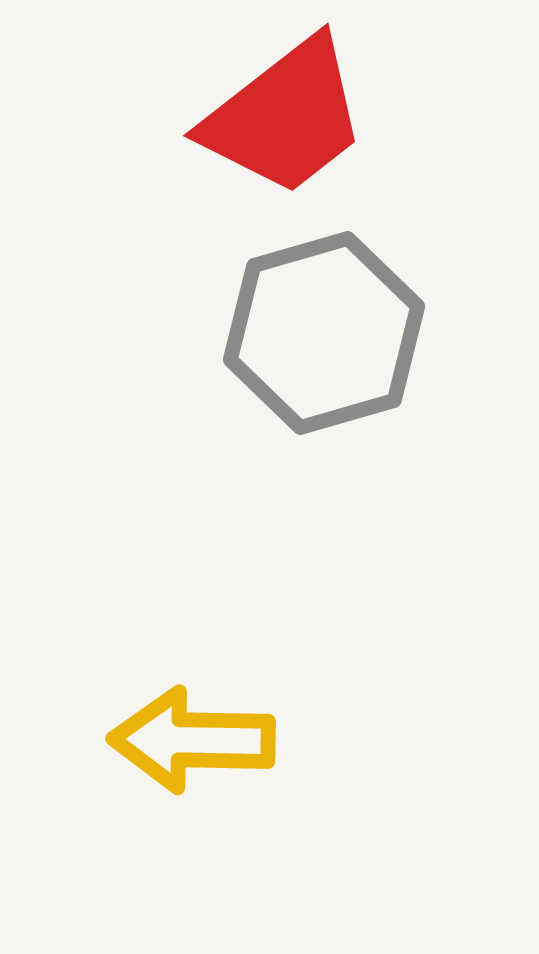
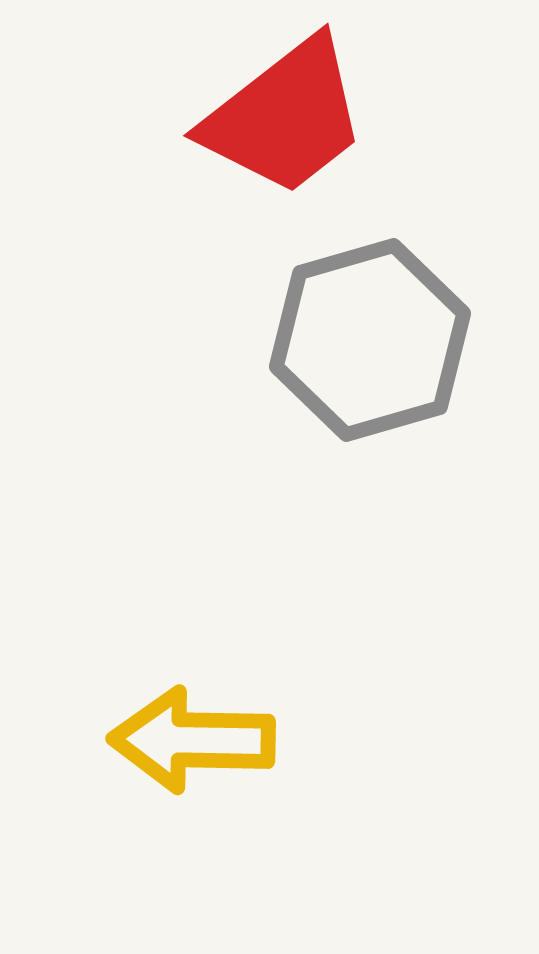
gray hexagon: moved 46 px right, 7 px down
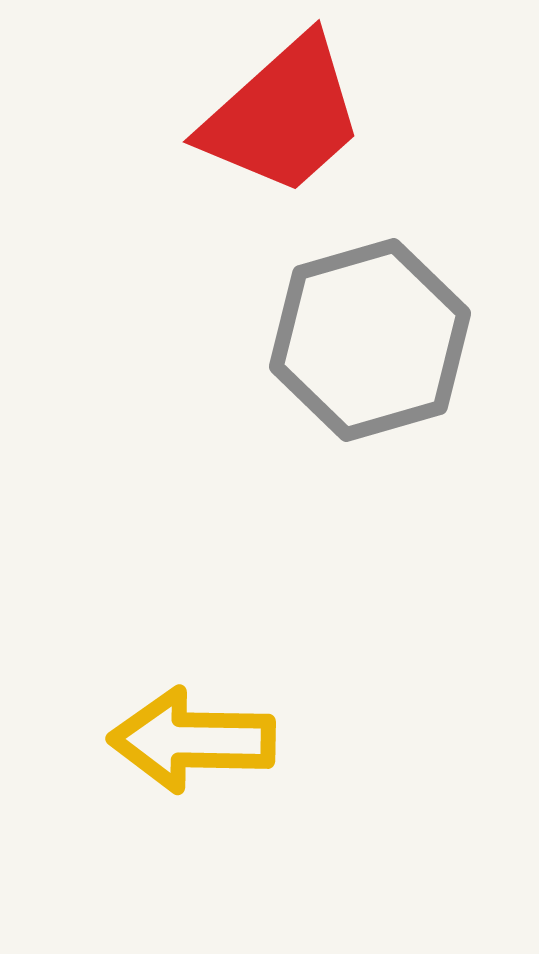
red trapezoid: moved 2 px left, 1 px up; rotated 4 degrees counterclockwise
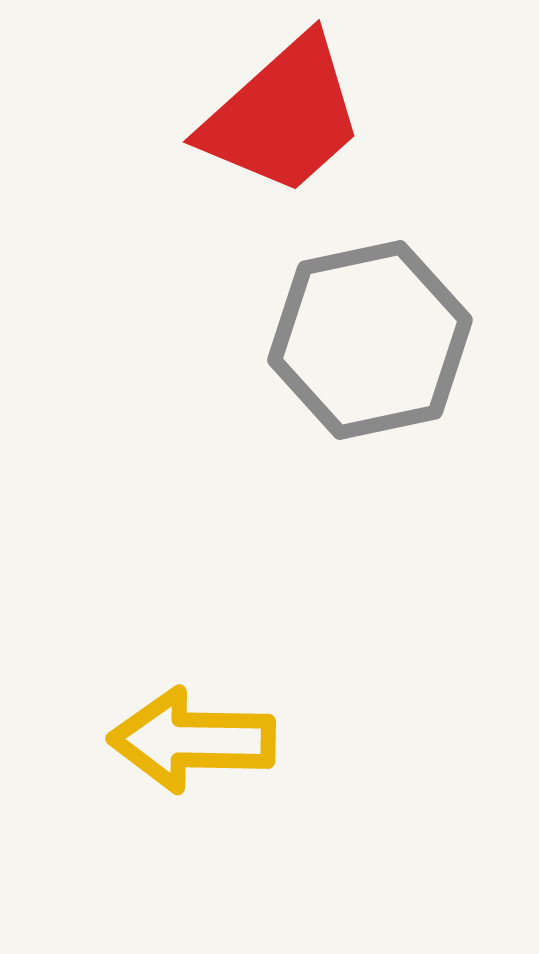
gray hexagon: rotated 4 degrees clockwise
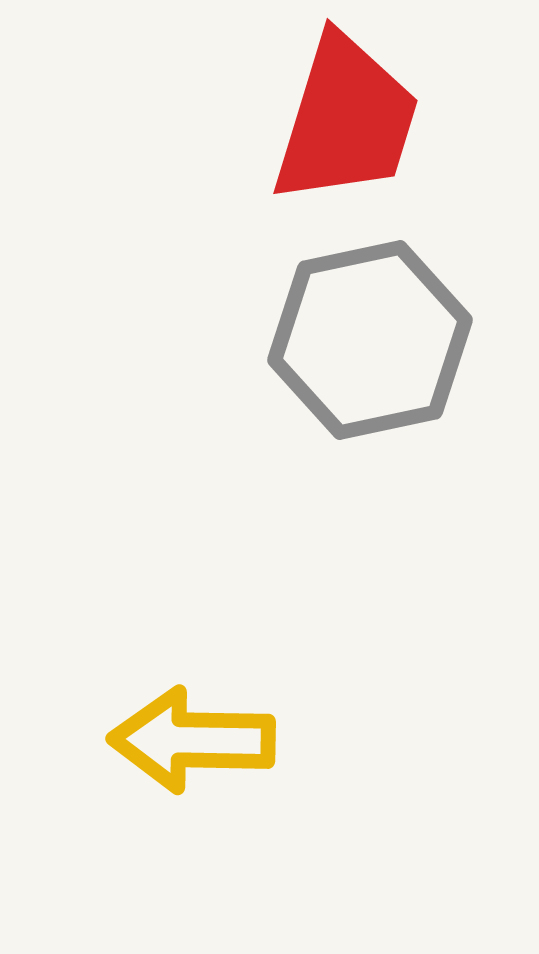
red trapezoid: moved 63 px right, 4 px down; rotated 31 degrees counterclockwise
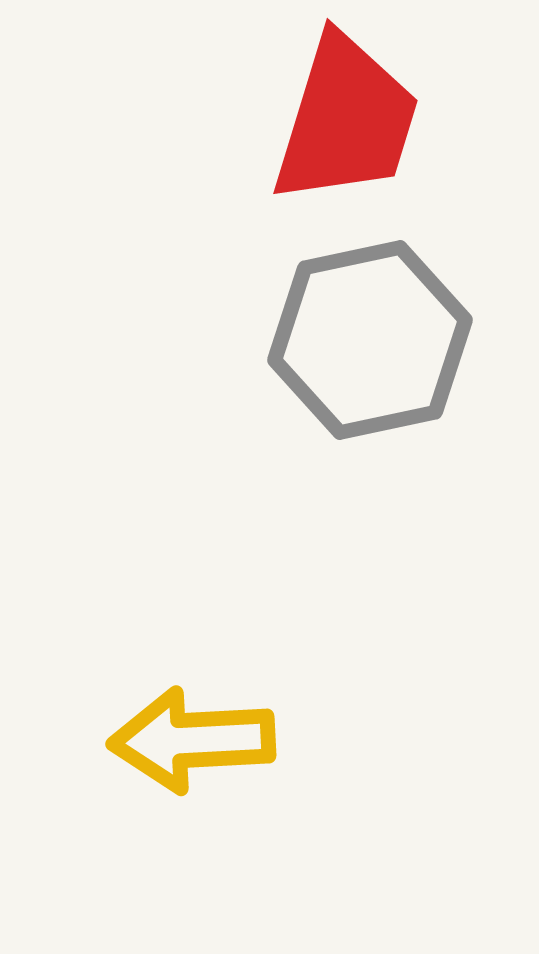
yellow arrow: rotated 4 degrees counterclockwise
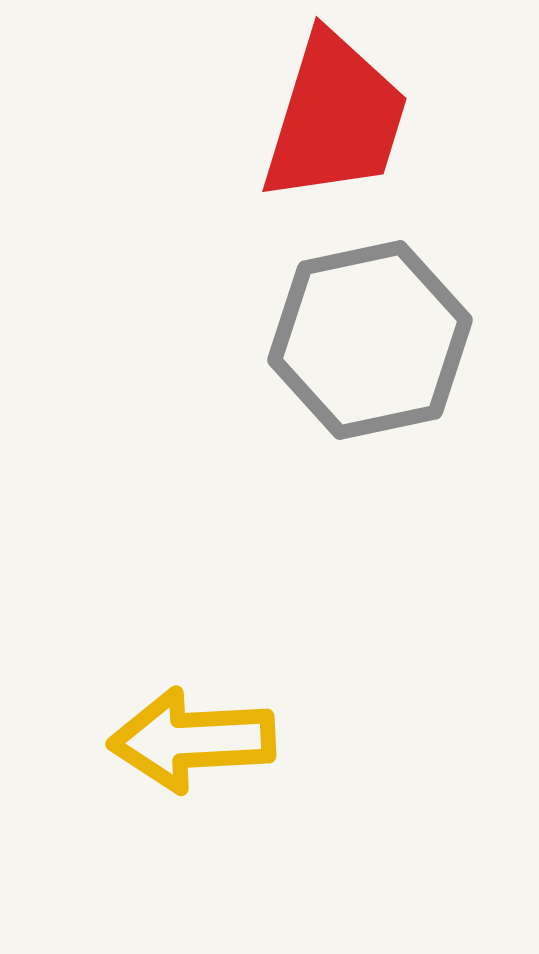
red trapezoid: moved 11 px left, 2 px up
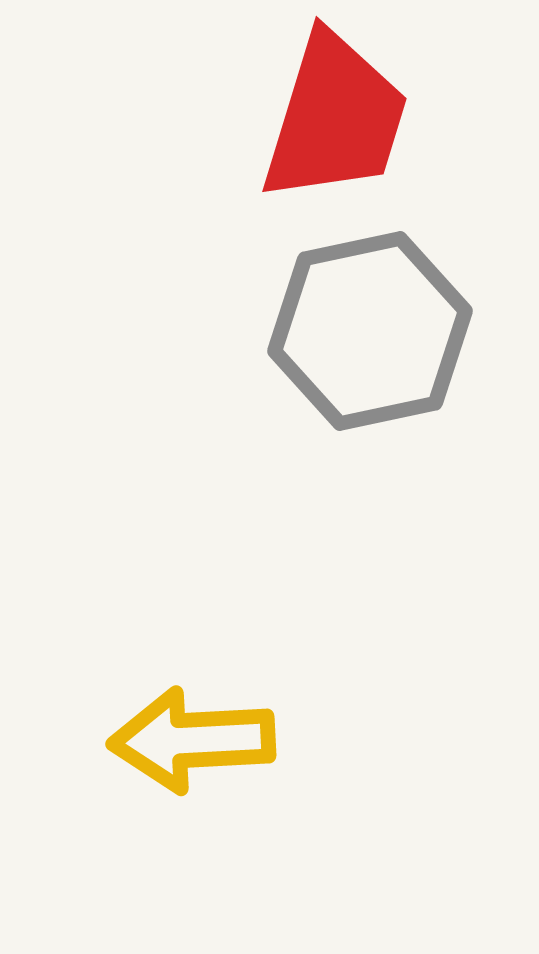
gray hexagon: moved 9 px up
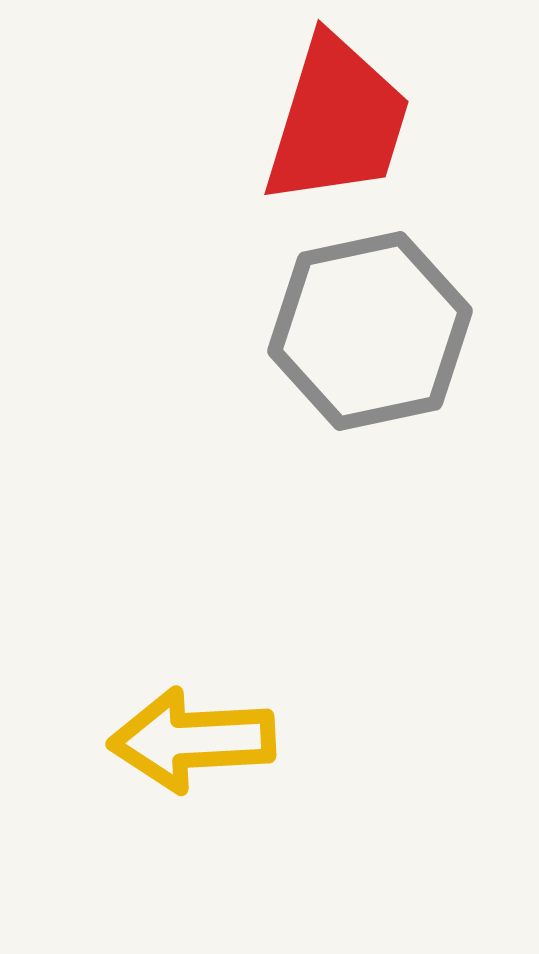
red trapezoid: moved 2 px right, 3 px down
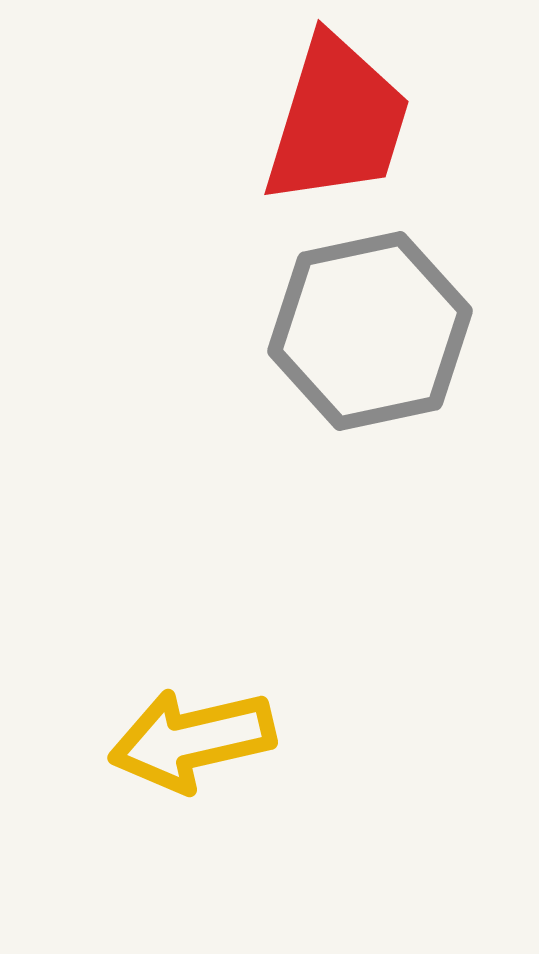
yellow arrow: rotated 10 degrees counterclockwise
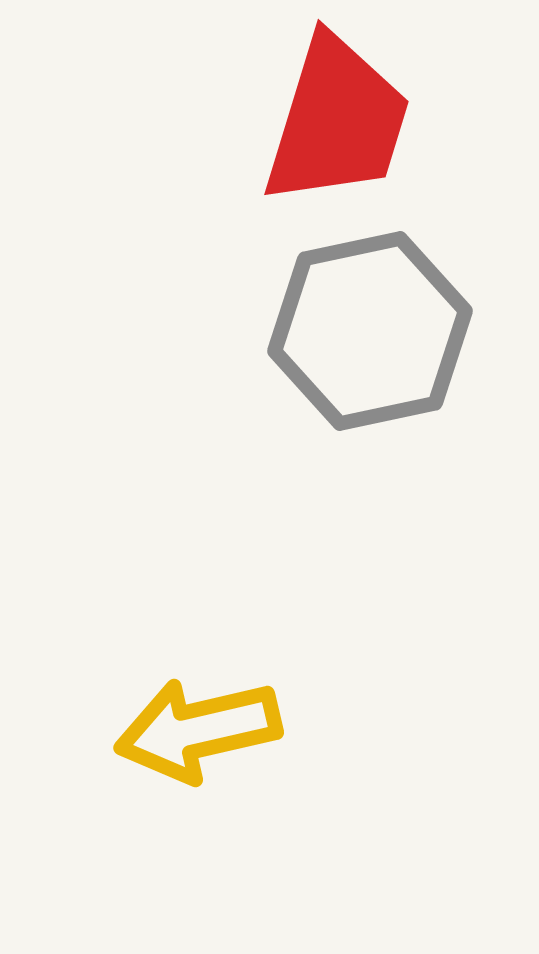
yellow arrow: moved 6 px right, 10 px up
